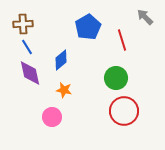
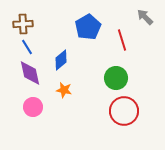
pink circle: moved 19 px left, 10 px up
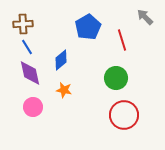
red circle: moved 4 px down
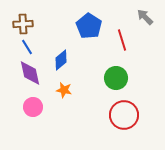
blue pentagon: moved 1 px right, 1 px up; rotated 10 degrees counterclockwise
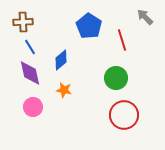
brown cross: moved 2 px up
blue line: moved 3 px right
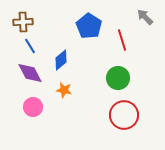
blue line: moved 1 px up
purple diamond: rotated 16 degrees counterclockwise
green circle: moved 2 px right
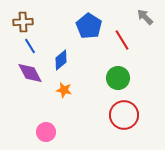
red line: rotated 15 degrees counterclockwise
pink circle: moved 13 px right, 25 px down
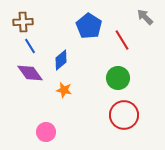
purple diamond: rotated 8 degrees counterclockwise
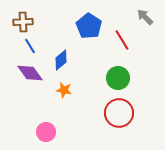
red circle: moved 5 px left, 2 px up
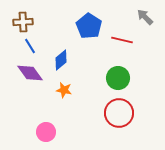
red line: rotated 45 degrees counterclockwise
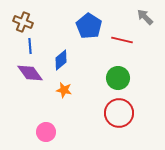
brown cross: rotated 24 degrees clockwise
blue line: rotated 28 degrees clockwise
